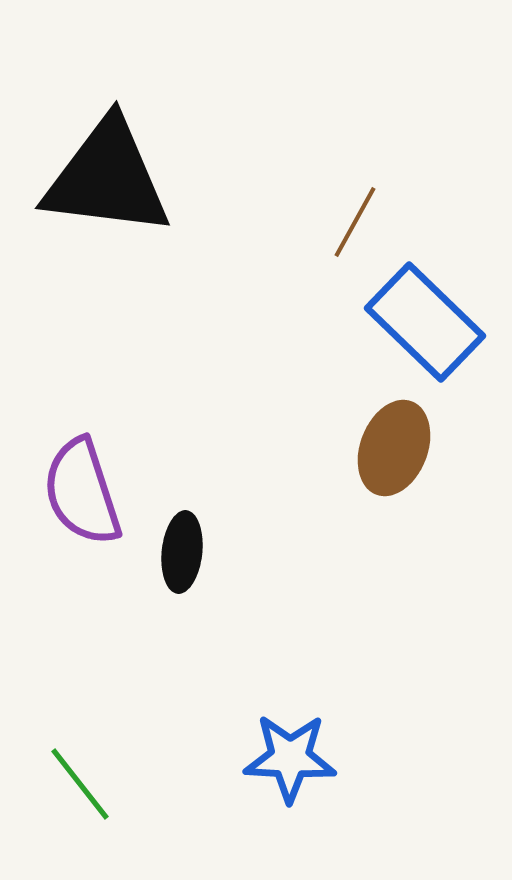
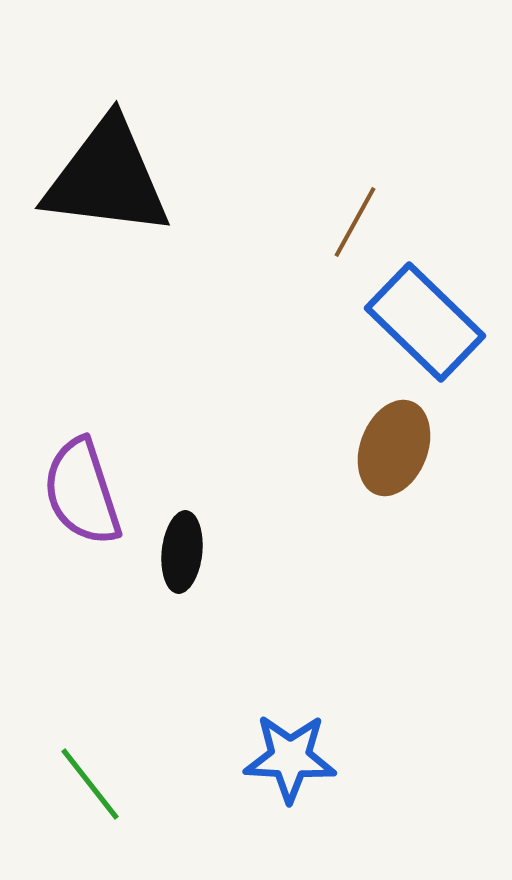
green line: moved 10 px right
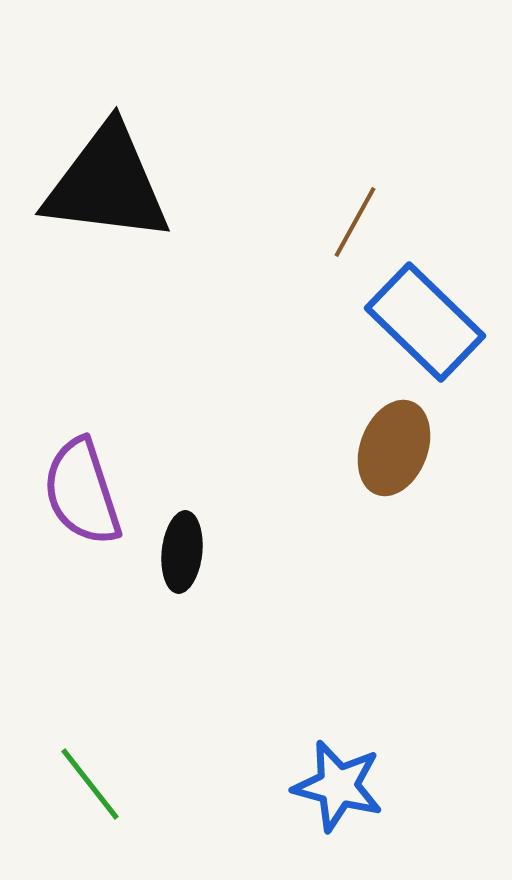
black triangle: moved 6 px down
blue star: moved 48 px right, 28 px down; rotated 12 degrees clockwise
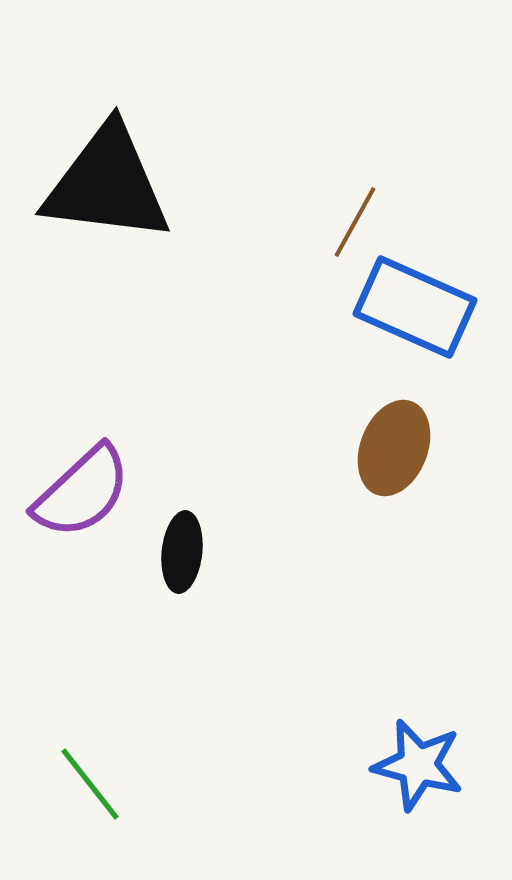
blue rectangle: moved 10 px left, 15 px up; rotated 20 degrees counterclockwise
purple semicircle: rotated 115 degrees counterclockwise
blue star: moved 80 px right, 21 px up
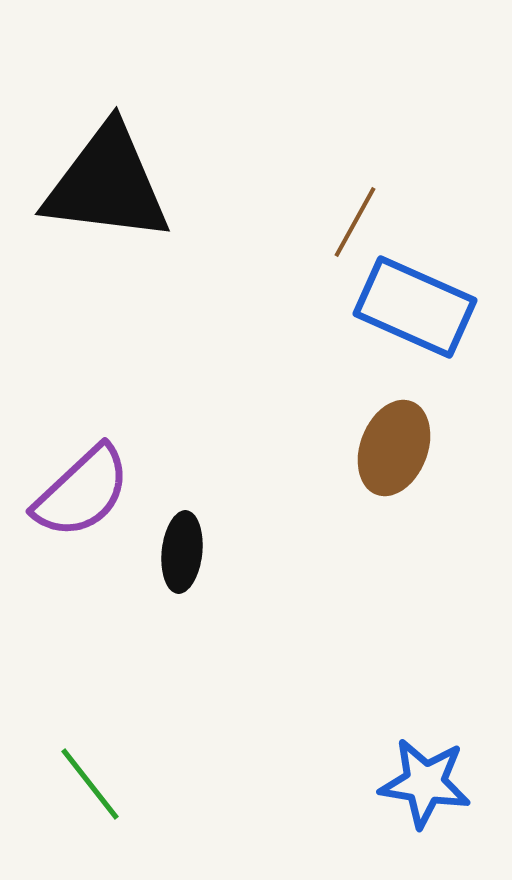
blue star: moved 7 px right, 18 px down; rotated 6 degrees counterclockwise
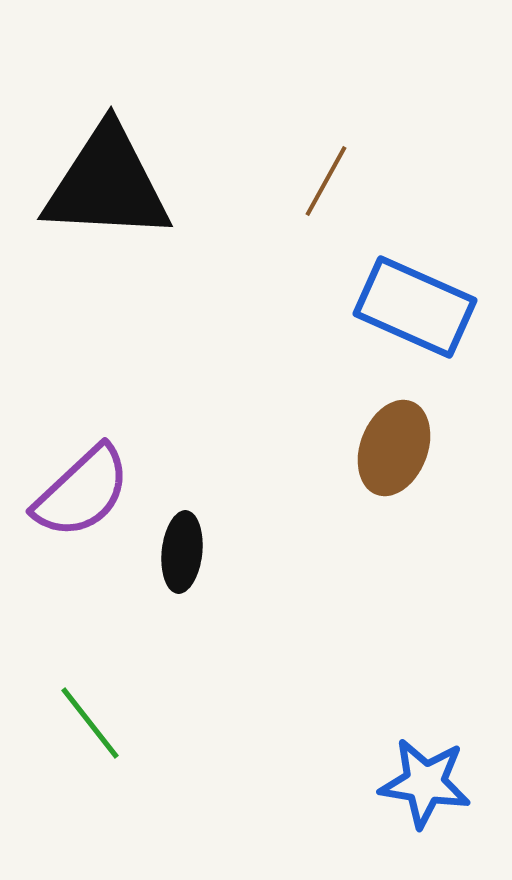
black triangle: rotated 4 degrees counterclockwise
brown line: moved 29 px left, 41 px up
green line: moved 61 px up
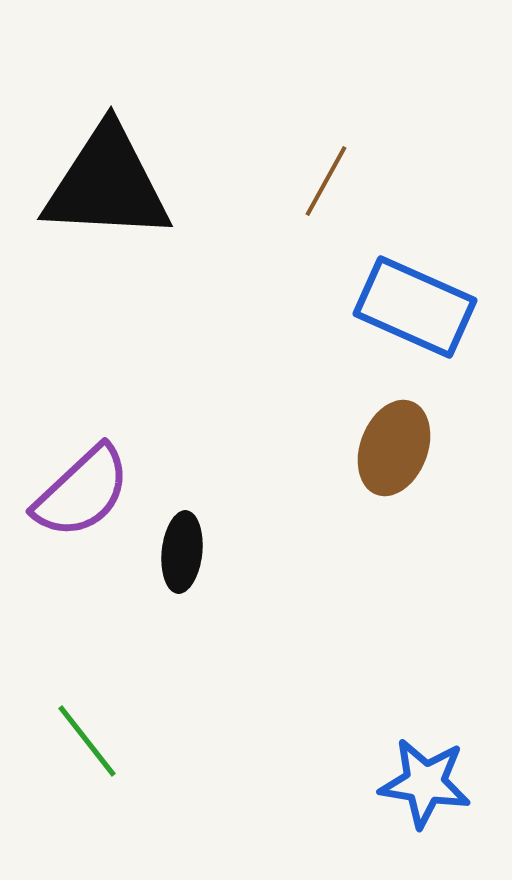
green line: moved 3 px left, 18 px down
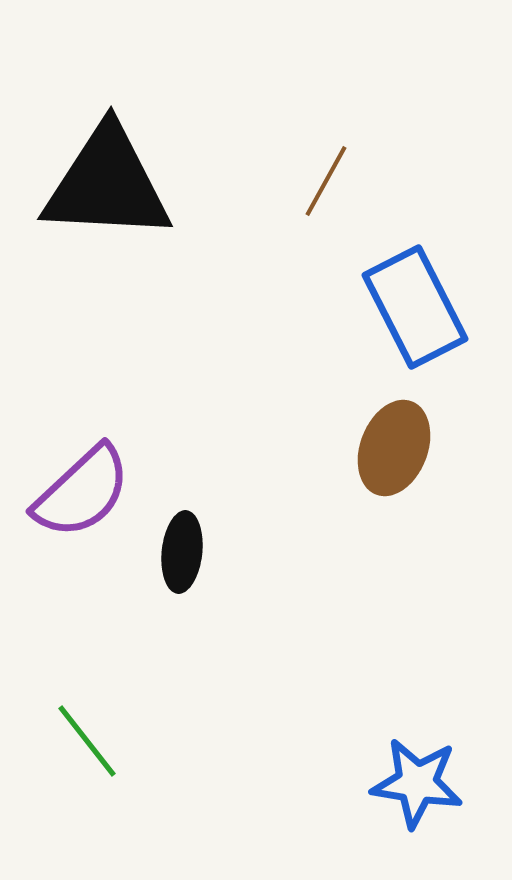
blue rectangle: rotated 39 degrees clockwise
blue star: moved 8 px left
